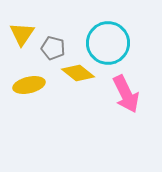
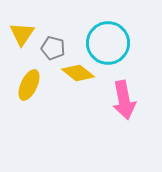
yellow ellipse: rotated 52 degrees counterclockwise
pink arrow: moved 2 px left, 6 px down; rotated 15 degrees clockwise
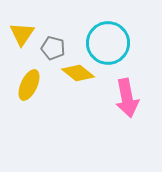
pink arrow: moved 3 px right, 2 px up
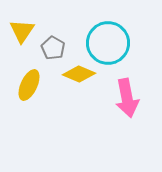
yellow triangle: moved 3 px up
gray pentagon: rotated 15 degrees clockwise
yellow diamond: moved 1 px right, 1 px down; rotated 16 degrees counterclockwise
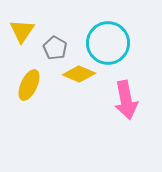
gray pentagon: moved 2 px right
pink arrow: moved 1 px left, 2 px down
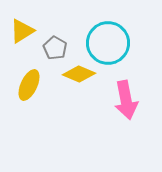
yellow triangle: rotated 24 degrees clockwise
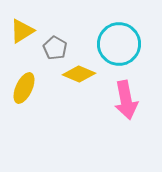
cyan circle: moved 11 px right, 1 px down
yellow ellipse: moved 5 px left, 3 px down
